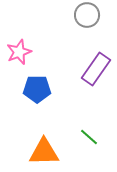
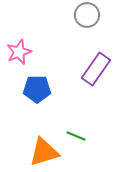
green line: moved 13 px left, 1 px up; rotated 18 degrees counterclockwise
orange triangle: rotated 16 degrees counterclockwise
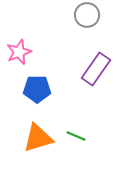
orange triangle: moved 6 px left, 14 px up
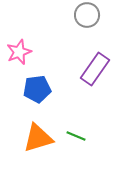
purple rectangle: moved 1 px left
blue pentagon: rotated 8 degrees counterclockwise
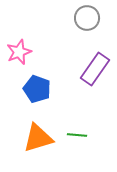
gray circle: moved 3 px down
blue pentagon: rotated 28 degrees clockwise
green line: moved 1 px right, 1 px up; rotated 18 degrees counterclockwise
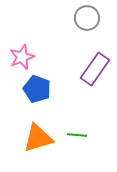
pink star: moved 3 px right, 5 px down
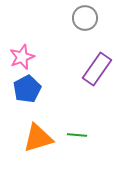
gray circle: moved 2 px left
purple rectangle: moved 2 px right
blue pentagon: moved 10 px left; rotated 24 degrees clockwise
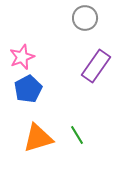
purple rectangle: moved 1 px left, 3 px up
blue pentagon: moved 1 px right
green line: rotated 54 degrees clockwise
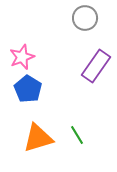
blue pentagon: rotated 12 degrees counterclockwise
